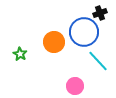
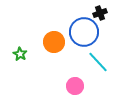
cyan line: moved 1 px down
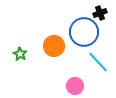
orange circle: moved 4 px down
